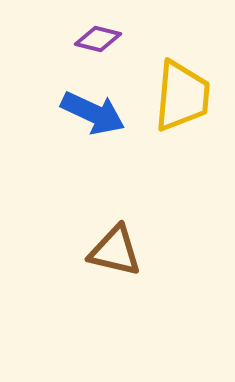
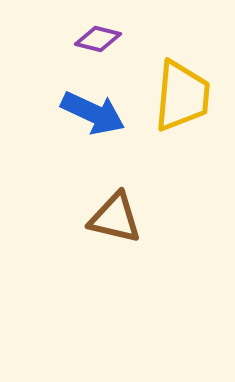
brown triangle: moved 33 px up
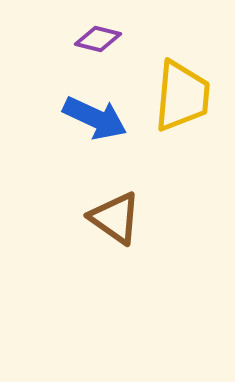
blue arrow: moved 2 px right, 5 px down
brown triangle: rotated 22 degrees clockwise
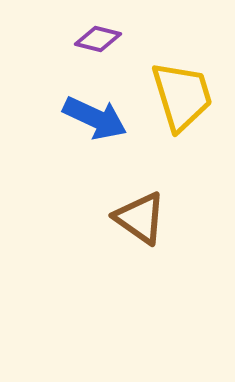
yellow trapezoid: rotated 22 degrees counterclockwise
brown triangle: moved 25 px right
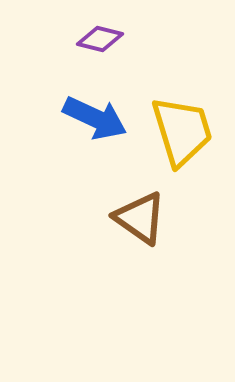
purple diamond: moved 2 px right
yellow trapezoid: moved 35 px down
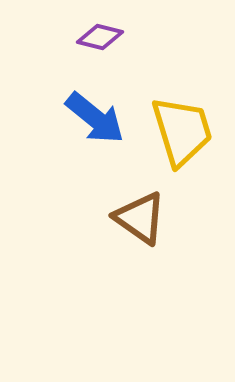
purple diamond: moved 2 px up
blue arrow: rotated 14 degrees clockwise
